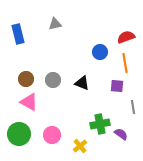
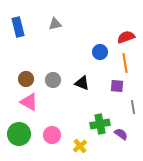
blue rectangle: moved 7 px up
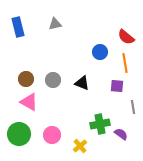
red semicircle: rotated 120 degrees counterclockwise
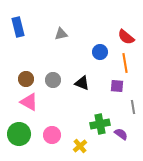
gray triangle: moved 6 px right, 10 px down
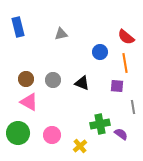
green circle: moved 1 px left, 1 px up
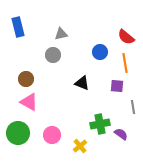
gray circle: moved 25 px up
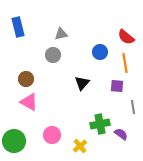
black triangle: rotated 49 degrees clockwise
green circle: moved 4 px left, 8 px down
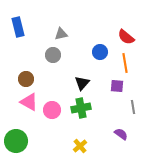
green cross: moved 19 px left, 16 px up
pink circle: moved 25 px up
green circle: moved 2 px right
